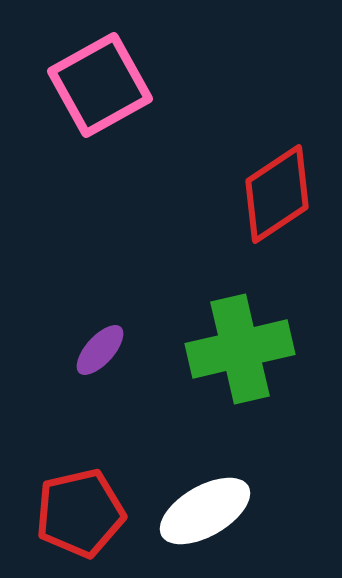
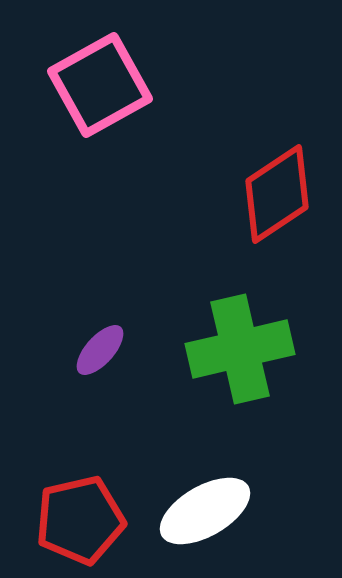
red pentagon: moved 7 px down
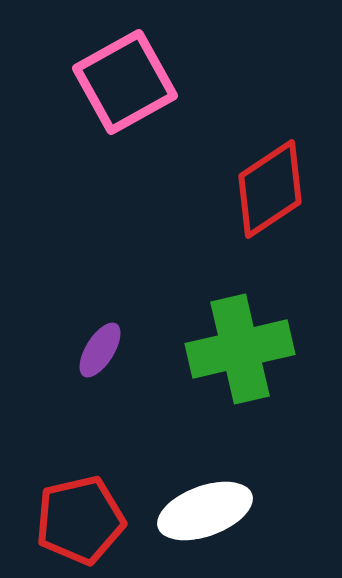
pink square: moved 25 px right, 3 px up
red diamond: moved 7 px left, 5 px up
purple ellipse: rotated 10 degrees counterclockwise
white ellipse: rotated 10 degrees clockwise
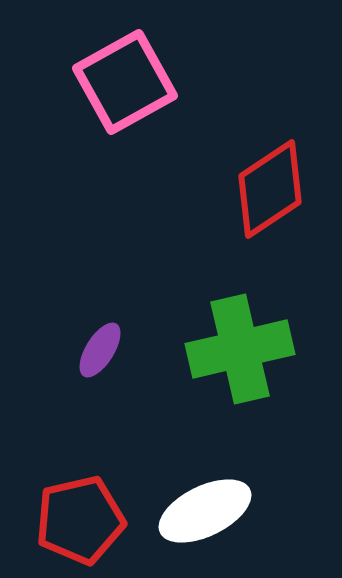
white ellipse: rotated 6 degrees counterclockwise
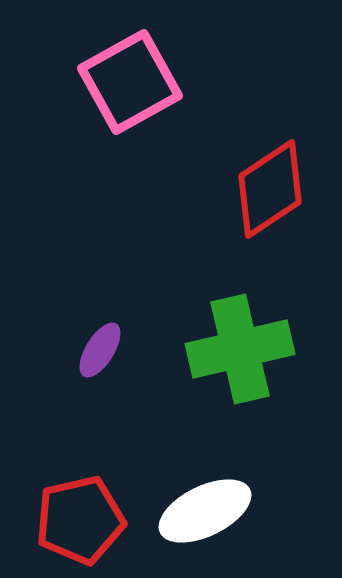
pink square: moved 5 px right
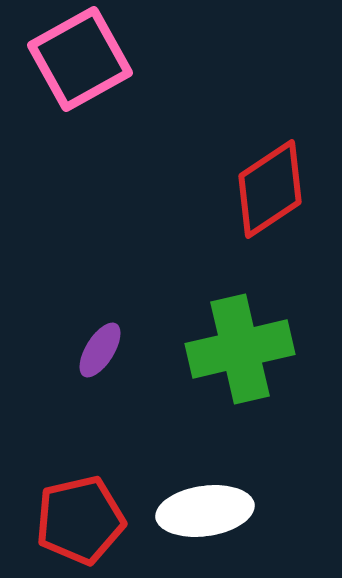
pink square: moved 50 px left, 23 px up
white ellipse: rotated 18 degrees clockwise
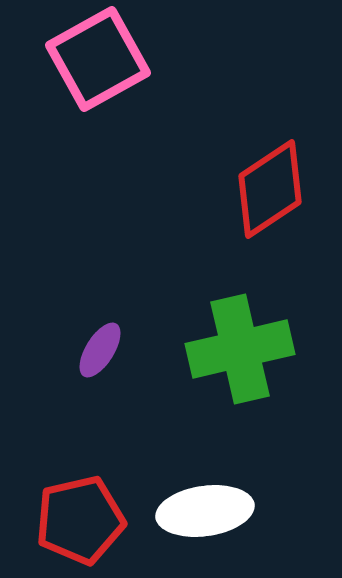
pink square: moved 18 px right
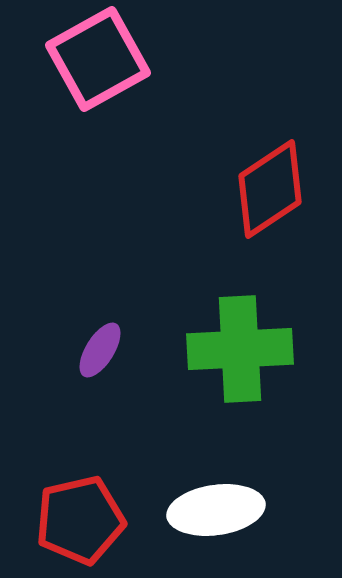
green cross: rotated 10 degrees clockwise
white ellipse: moved 11 px right, 1 px up
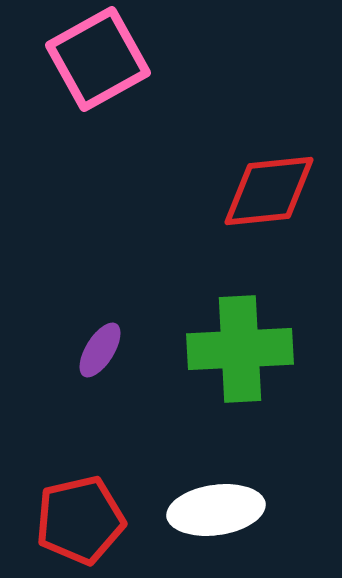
red diamond: moved 1 px left, 2 px down; rotated 28 degrees clockwise
